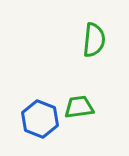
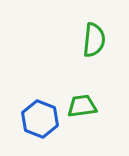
green trapezoid: moved 3 px right, 1 px up
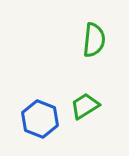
green trapezoid: moved 3 px right; rotated 24 degrees counterclockwise
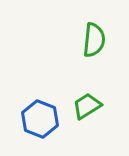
green trapezoid: moved 2 px right
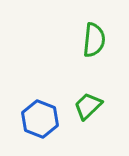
green trapezoid: moved 1 px right; rotated 12 degrees counterclockwise
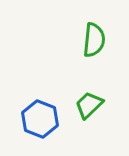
green trapezoid: moved 1 px right, 1 px up
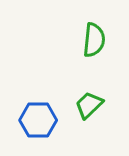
blue hexagon: moved 2 px left, 1 px down; rotated 21 degrees counterclockwise
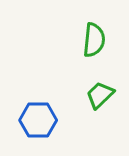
green trapezoid: moved 11 px right, 10 px up
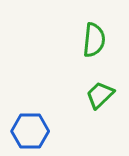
blue hexagon: moved 8 px left, 11 px down
